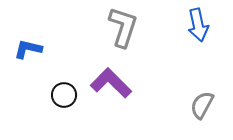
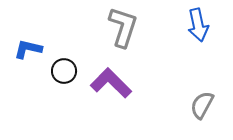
black circle: moved 24 px up
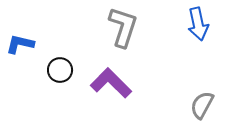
blue arrow: moved 1 px up
blue L-shape: moved 8 px left, 5 px up
black circle: moved 4 px left, 1 px up
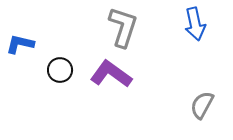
blue arrow: moved 3 px left
purple L-shape: moved 9 px up; rotated 9 degrees counterclockwise
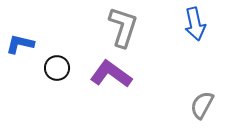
black circle: moved 3 px left, 2 px up
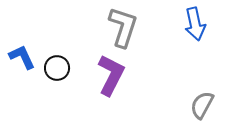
blue L-shape: moved 2 px right, 13 px down; rotated 52 degrees clockwise
purple L-shape: moved 1 px down; rotated 81 degrees clockwise
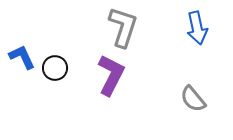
blue arrow: moved 2 px right, 4 px down
black circle: moved 2 px left
gray semicircle: moved 9 px left, 6 px up; rotated 68 degrees counterclockwise
